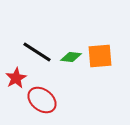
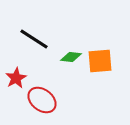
black line: moved 3 px left, 13 px up
orange square: moved 5 px down
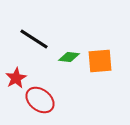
green diamond: moved 2 px left
red ellipse: moved 2 px left
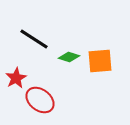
green diamond: rotated 10 degrees clockwise
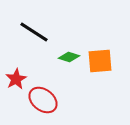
black line: moved 7 px up
red star: moved 1 px down
red ellipse: moved 3 px right
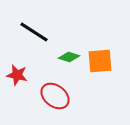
red star: moved 1 px right, 4 px up; rotated 30 degrees counterclockwise
red ellipse: moved 12 px right, 4 px up
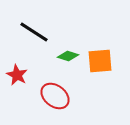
green diamond: moved 1 px left, 1 px up
red star: rotated 15 degrees clockwise
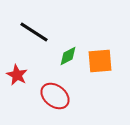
green diamond: rotated 45 degrees counterclockwise
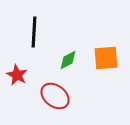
black line: rotated 60 degrees clockwise
green diamond: moved 4 px down
orange square: moved 6 px right, 3 px up
